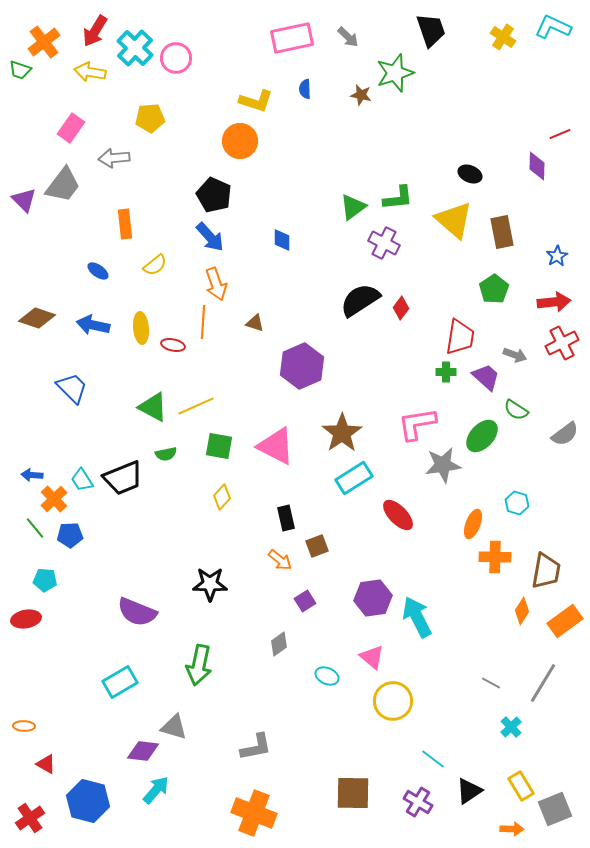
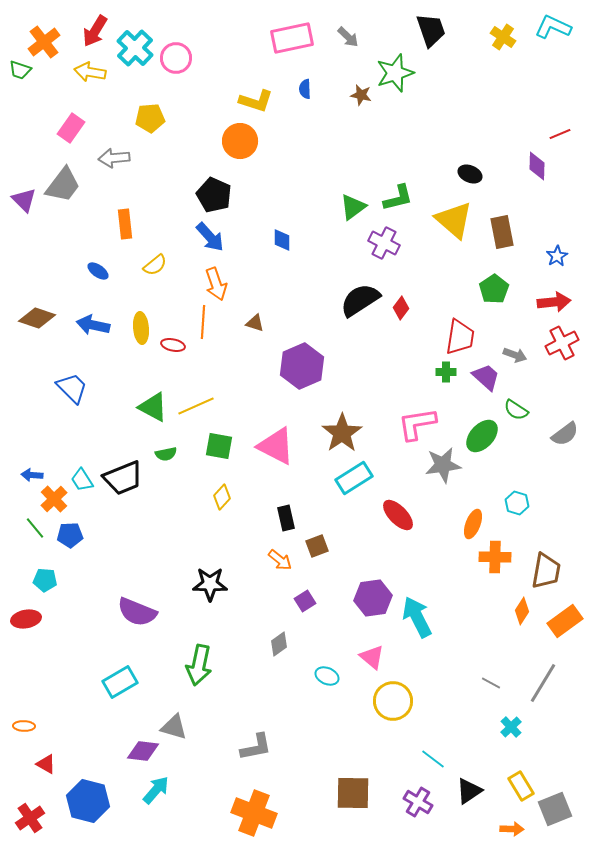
green L-shape at (398, 198): rotated 8 degrees counterclockwise
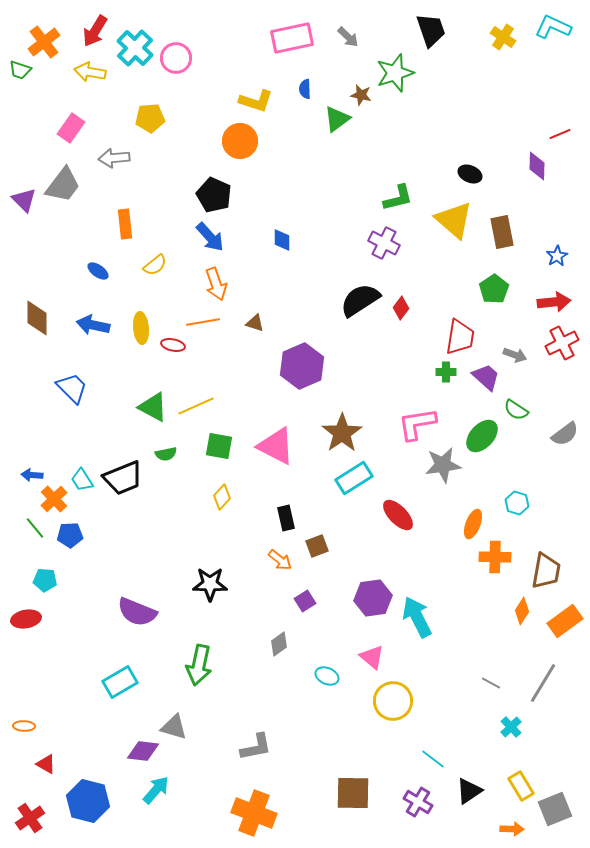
green triangle at (353, 207): moved 16 px left, 88 px up
brown diamond at (37, 318): rotated 72 degrees clockwise
orange line at (203, 322): rotated 76 degrees clockwise
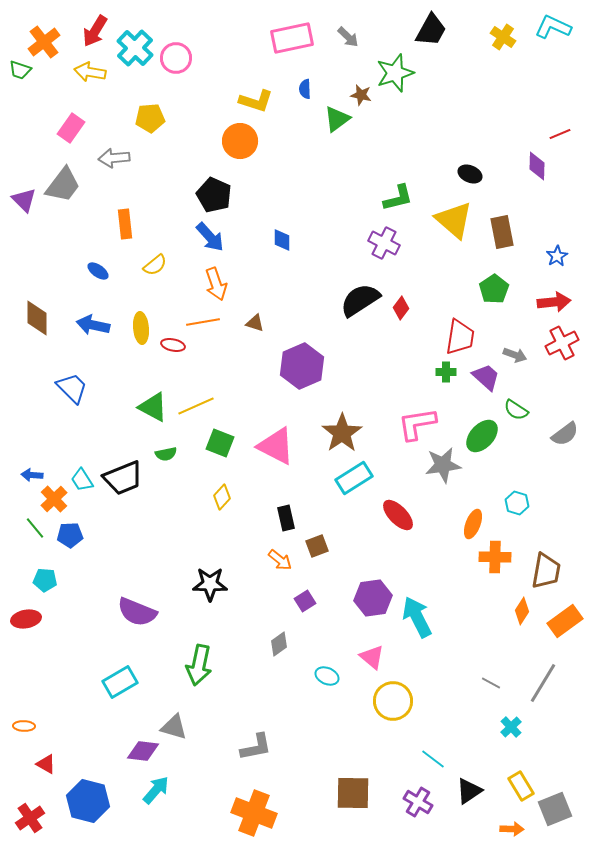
black trapezoid at (431, 30): rotated 48 degrees clockwise
green square at (219, 446): moved 1 px right, 3 px up; rotated 12 degrees clockwise
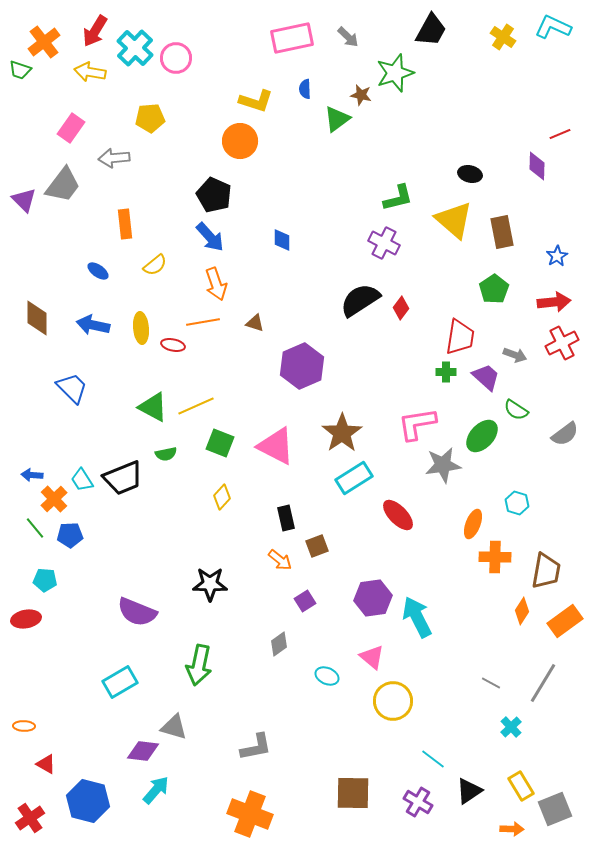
black ellipse at (470, 174): rotated 10 degrees counterclockwise
orange cross at (254, 813): moved 4 px left, 1 px down
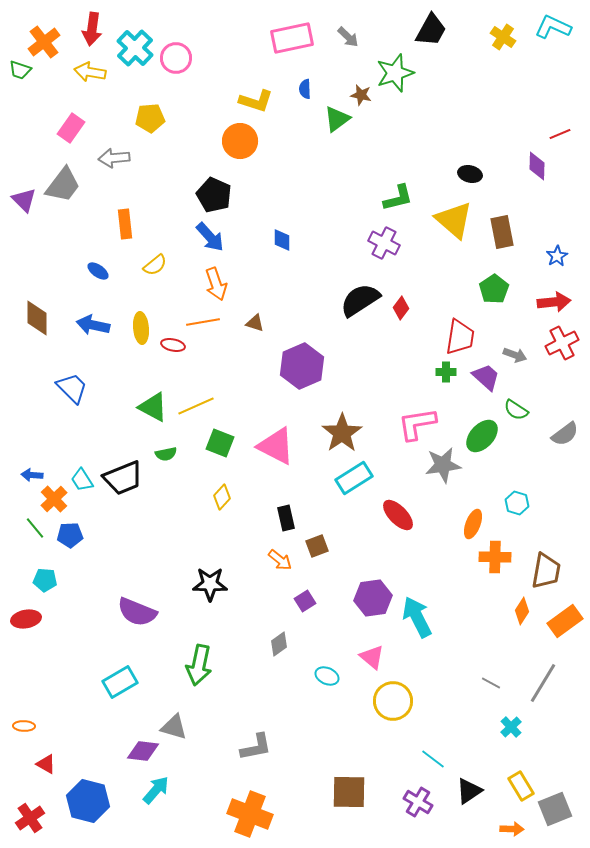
red arrow at (95, 31): moved 3 px left, 2 px up; rotated 24 degrees counterclockwise
brown square at (353, 793): moved 4 px left, 1 px up
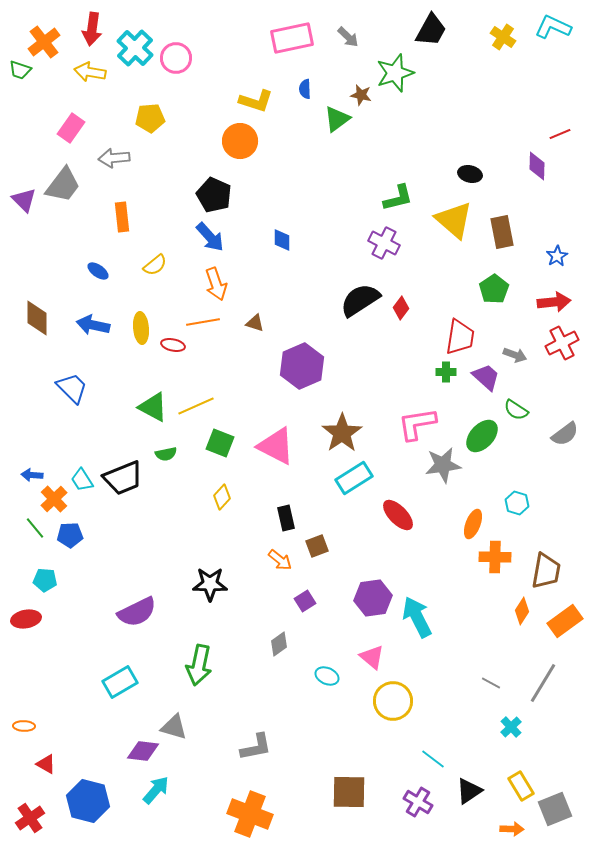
orange rectangle at (125, 224): moved 3 px left, 7 px up
purple semicircle at (137, 612): rotated 48 degrees counterclockwise
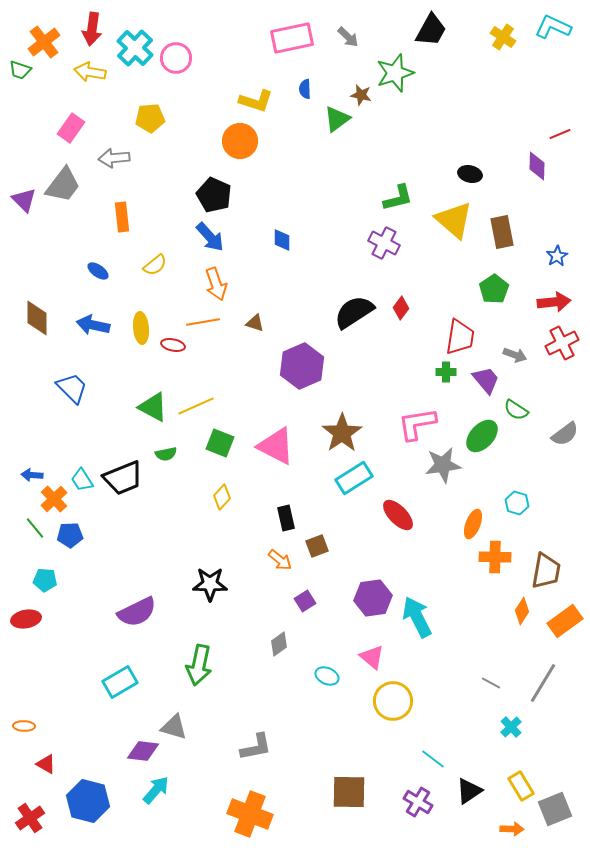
black semicircle at (360, 300): moved 6 px left, 12 px down
purple trapezoid at (486, 377): moved 3 px down; rotated 8 degrees clockwise
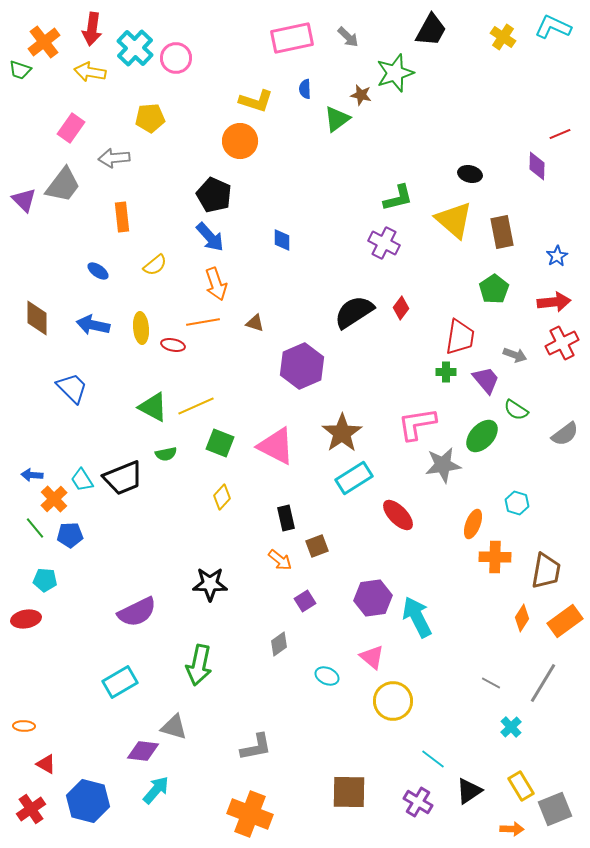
orange diamond at (522, 611): moved 7 px down
red cross at (30, 818): moved 1 px right, 9 px up
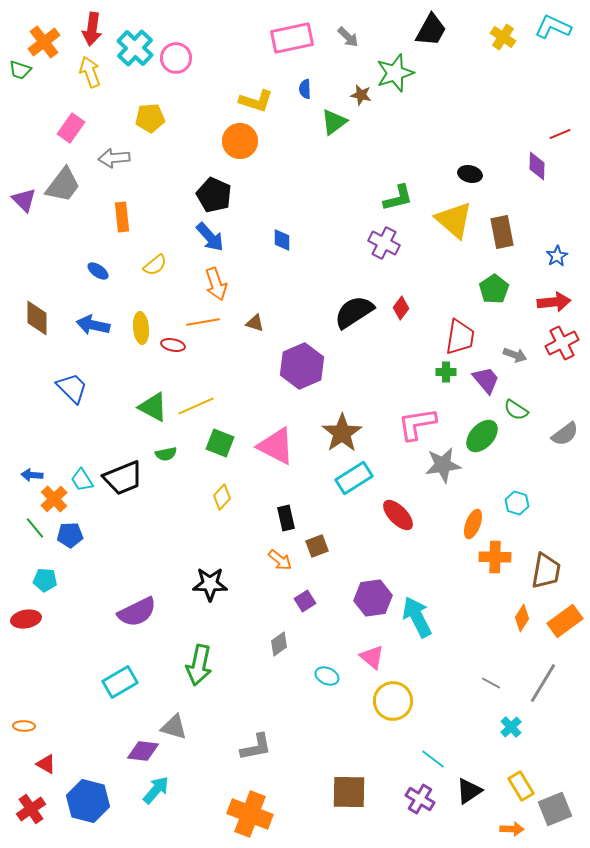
yellow arrow at (90, 72): rotated 60 degrees clockwise
green triangle at (337, 119): moved 3 px left, 3 px down
purple cross at (418, 802): moved 2 px right, 3 px up
